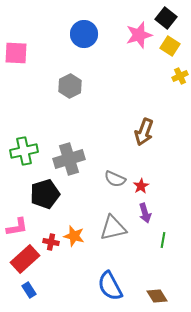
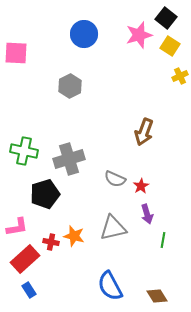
green cross: rotated 24 degrees clockwise
purple arrow: moved 2 px right, 1 px down
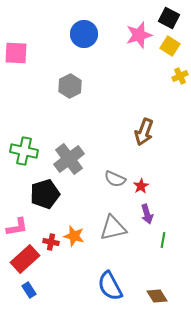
black square: moved 3 px right; rotated 10 degrees counterclockwise
gray cross: rotated 20 degrees counterclockwise
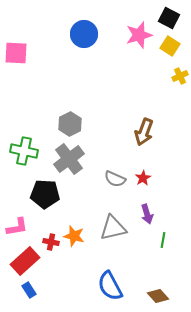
gray hexagon: moved 38 px down
red star: moved 2 px right, 8 px up
black pentagon: rotated 20 degrees clockwise
red rectangle: moved 2 px down
brown diamond: moved 1 px right; rotated 10 degrees counterclockwise
